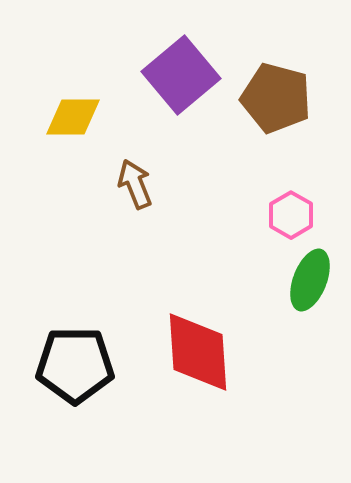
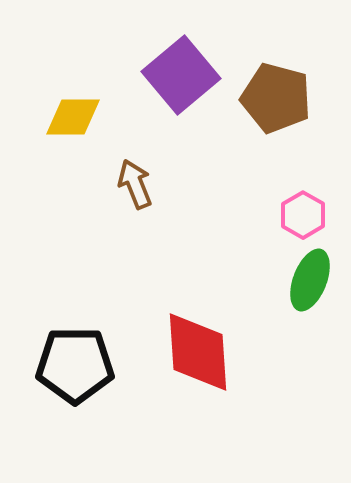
pink hexagon: moved 12 px right
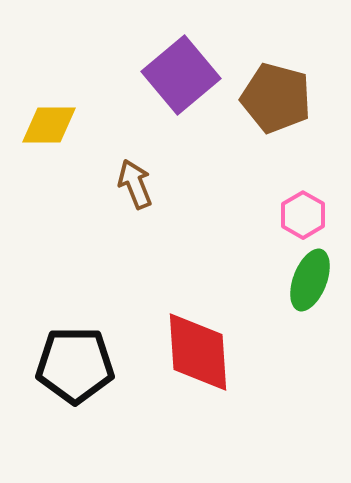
yellow diamond: moved 24 px left, 8 px down
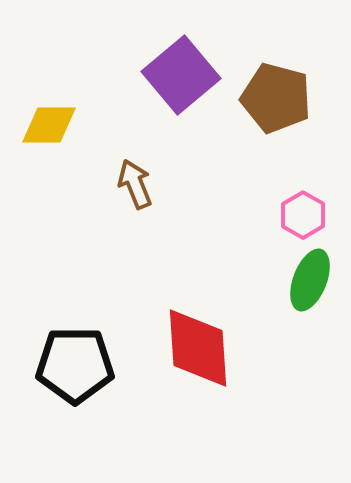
red diamond: moved 4 px up
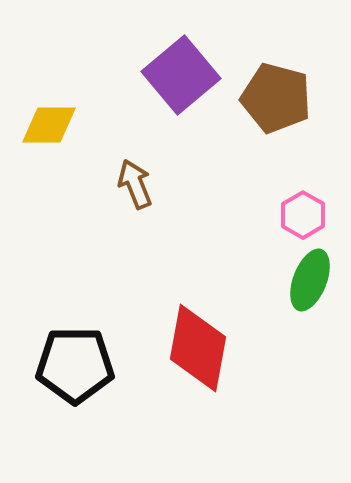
red diamond: rotated 14 degrees clockwise
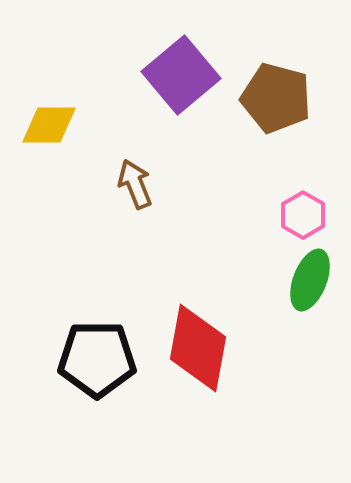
black pentagon: moved 22 px right, 6 px up
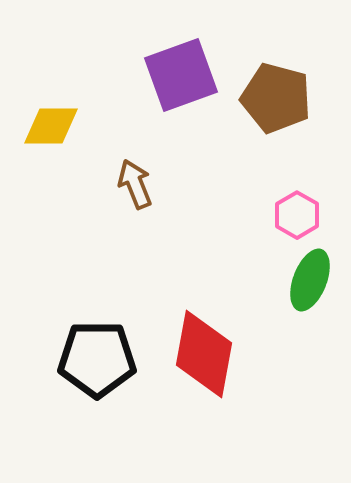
purple square: rotated 20 degrees clockwise
yellow diamond: moved 2 px right, 1 px down
pink hexagon: moved 6 px left
red diamond: moved 6 px right, 6 px down
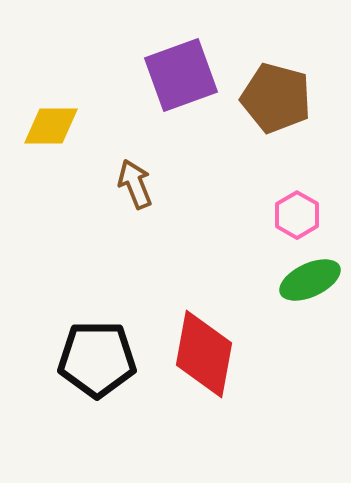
green ellipse: rotated 44 degrees clockwise
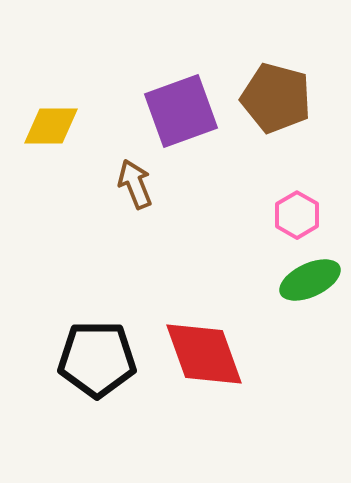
purple square: moved 36 px down
red diamond: rotated 30 degrees counterclockwise
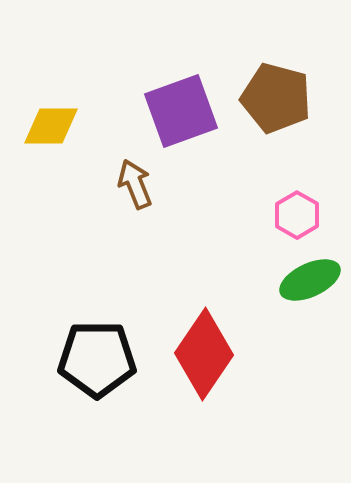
red diamond: rotated 54 degrees clockwise
